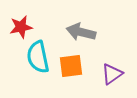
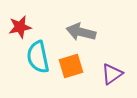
red star: moved 1 px left
orange square: rotated 10 degrees counterclockwise
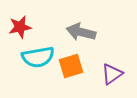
cyan semicircle: rotated 88 degrees counterclockwise
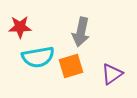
red star: rotated 10 degrees clockwise
gray arrow: rotated 92 degrees counterclockwise
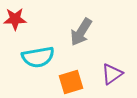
red star: moved 5 px left, 8 px up
gray arrow: rotated 20 degrees clockwise
orange square: moved 16 px down
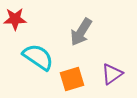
cyan semicircle: rotated 136 degrees counterclockwise
orange square: moved 1 px right, 3 px up
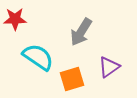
purple triangle: moved 3 px left, 7 px up
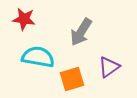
red star: moved 9 px right; rotated 10 degrees clockwise
cyan semicircle: rotated 24 degrees counterclockwise
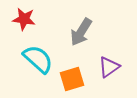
cyan semicircle: moved 2 px down; rotated 32 degrees clockwise
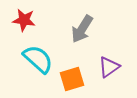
red star: moved 1 px down
gray arrow: moved 1 px right, 3 px up
